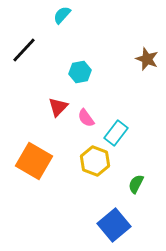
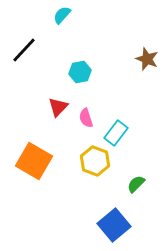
pink semicircle: rotated 18 degrees clockwise
green semicircle: rotated 18 degrees clockwise
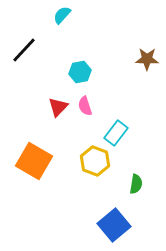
brown star: rotated 20 degrees counterclockwise
pink semicircle: moved 1 px left, 12 px up
green semicircle: rotated 144 degrees clockwise
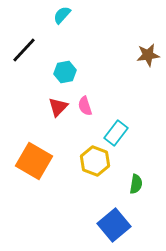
brown star: moved 1 px right, 4 px up; rotated 10 degrees counterclockwise
cyan hexagon: moved 15 px left
